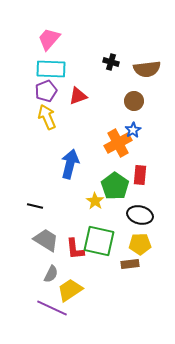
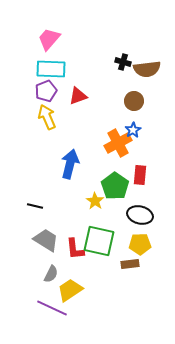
black cross: moved 12 px right
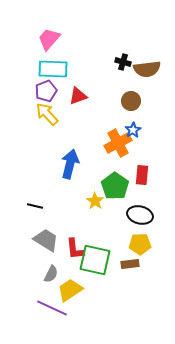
cyan rectangle: moved 2 px right
brown circle: moved 3 px left
yellow arrow: moved 3 px up; rotated 20 degrees counterclockwise
red rectangle: moved 2 px right
green square: moved 4 px left, 19 px down
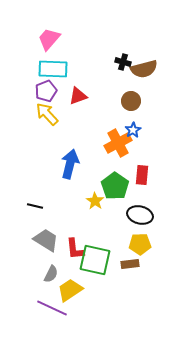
brown semicircle: moved 3 px left; rotated 8 degrees counterclockwise
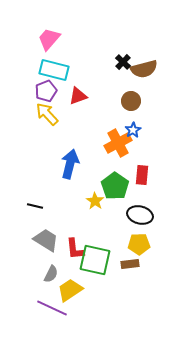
black cross: rotated 28 degrees clockwise
cyan rectangle: moved 1 px right, 1 px down; rotated 12 degrees clockwise
yellow pentagon: moved 1 px left
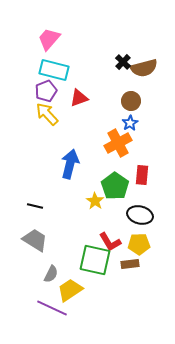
brown semicircle: moved 1 px up
red triangle: moved 1 px right, 2 px down
blue star: moved 3 px left, 7 px up
gray trapezoid: moved 11 px left
red L-shape: moved 35 px right, 7 px up; rotated 25 degrees counterclockwise
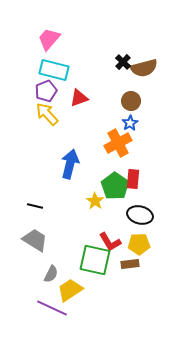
red rectangle: moved 9 px left, 4 px down
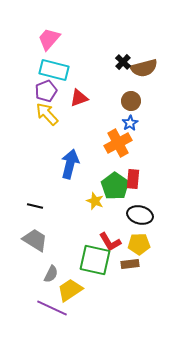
yellow star: rotated 12 degrees counterclockwise
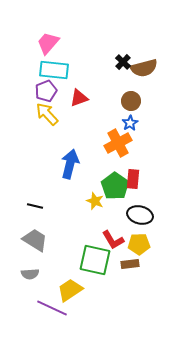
pink trapezoid: moved 1 px left, 4 px down
cyan rectangle: rotated 8 degrees counterclockwise
red L-shape: moved 3 px right, 2 px up
gray semicircle: moved 21 px left; rotated 60 degrees clockwise
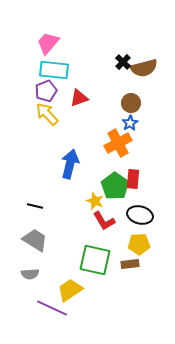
brown circle: moved 2 px down
red L-shape: moved 9 px left, 19 px up
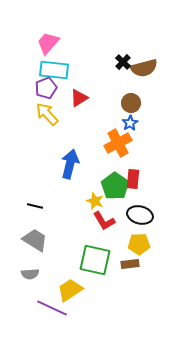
purple pentagon: moved 3 px up
red triangle: rotated 12 degrees counterclockwise
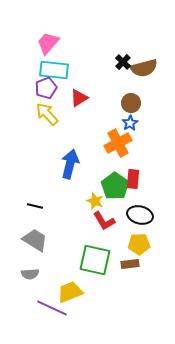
yellow trapezoid: moved 2 px down; rotated 12 degrees clockwise
